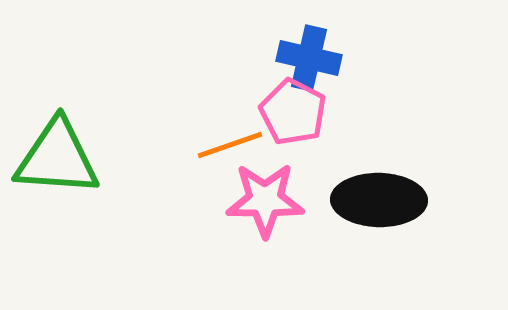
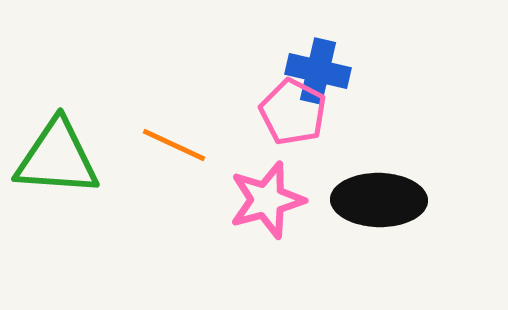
blue cross: moved 9 px right, 13 px down
orange line: moved 56 px left; rotated 44 degrees clockwise
pink star: moved 2 px right; rotated 16 degrees counterclockwise
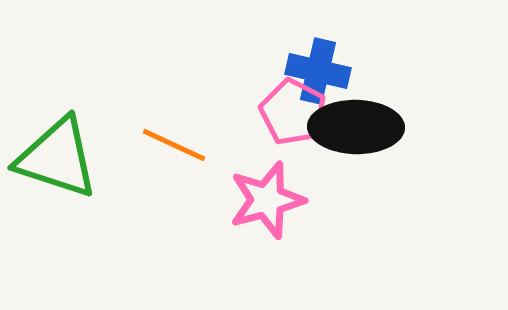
green triangle: rotated 14 degrees clockwise
black ellipse: moved 23 px left, 73 px up
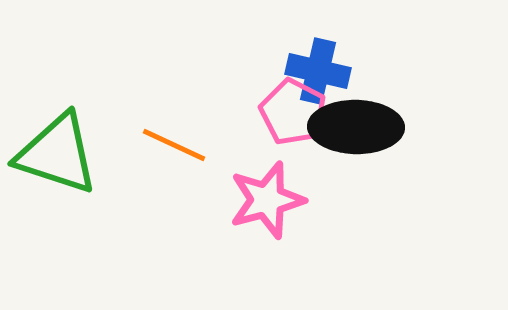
green triangle: moved 4 px up
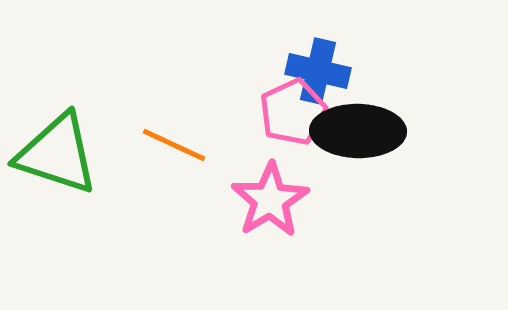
pink pentagon: rotated 20 degrees clockwise
black ellipse: moved 2 px right, 4 px down
pink star: moved 3 px right; rotated 16 degrees counterclockwise
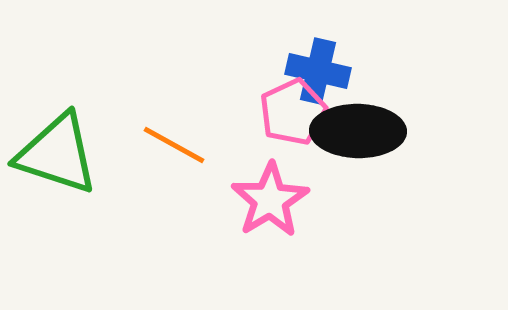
orange line: rotated 4 degrees clockwise
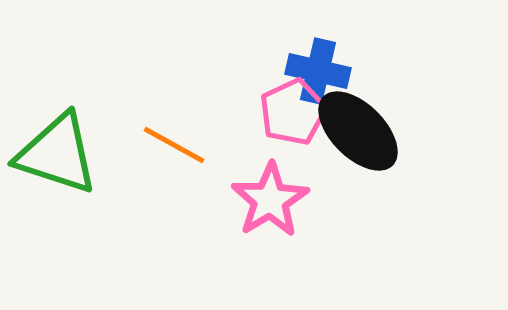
black ellipse: rotated 44 degrees clockwise
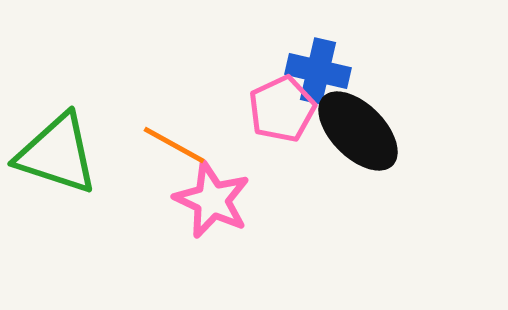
pink pentagon: moved 11 px left, 3 px up
pink star: moved 58 px left; rotated 16 degrees counterclockwise
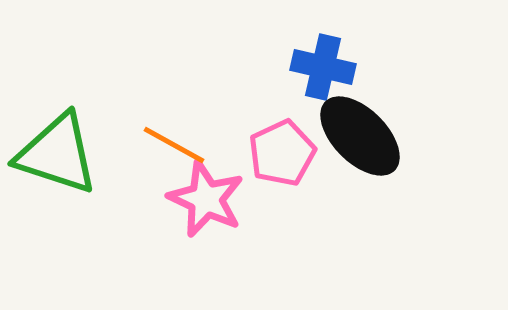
blue cross: moved 5 px right, 4 px up
pink pentagon: moved 44 px down
black ellipse: moved 2 px right, 5 px down
pink star: moved 6 px left, 1 px up
